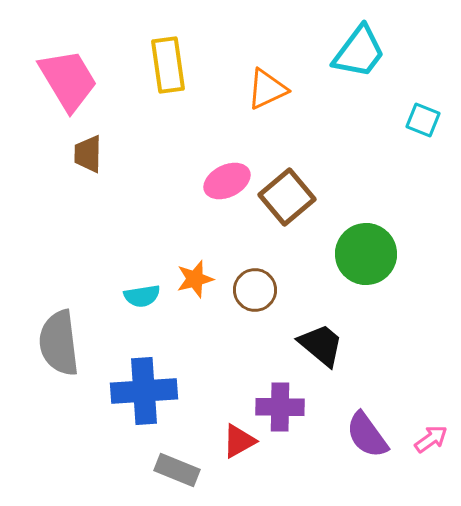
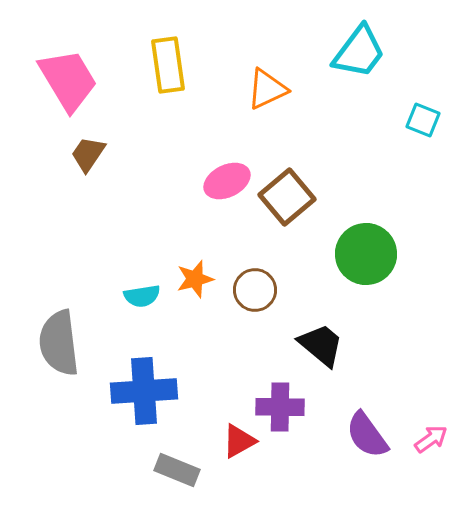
brown trapezoid: rotated 33 degrees clockwise
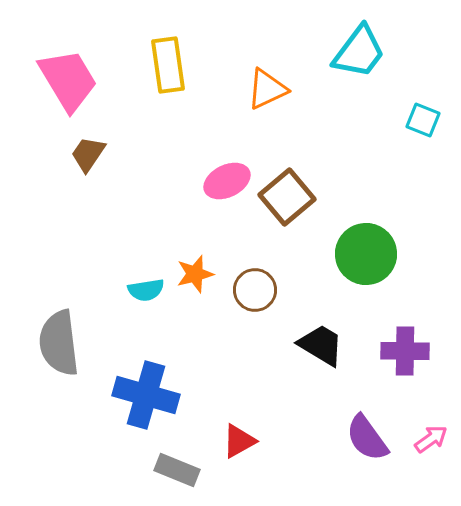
orange star: moved 5 px up
cyan semicircle: moved 4 px right, 6 px up
black trapezoid: rotated 9 degrees counterclockwise
blue cross: moved 2 px right, 4 px down; rotated 20 degrees clockwise
purple cross: moved 125 px right, 56 px up
purple semicircle: moved 3 px down
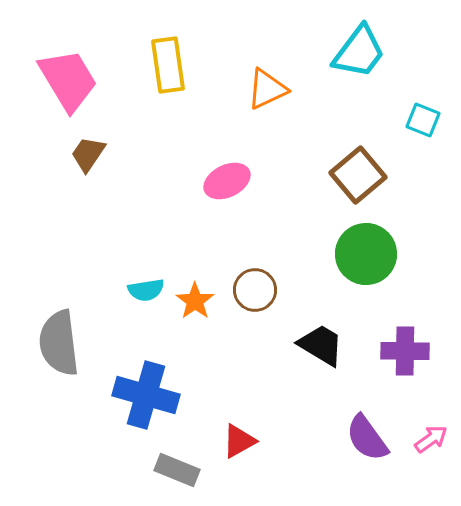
brown square: moved 71 px right, 22 px up
orange star: moved 27 px down; rotated 21 degrees counterclockwise
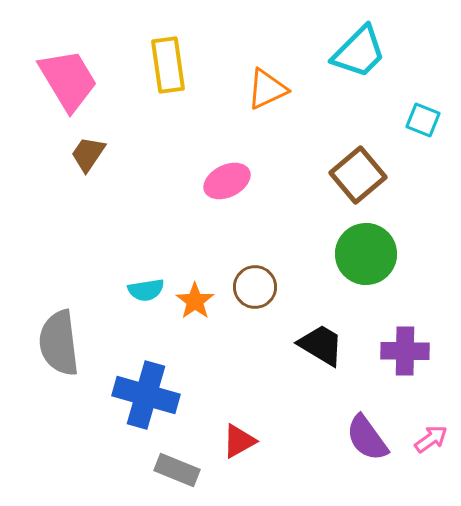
cyan trapezoid: rotated 8 degrees clockwise
brown circle: moved 3 px up
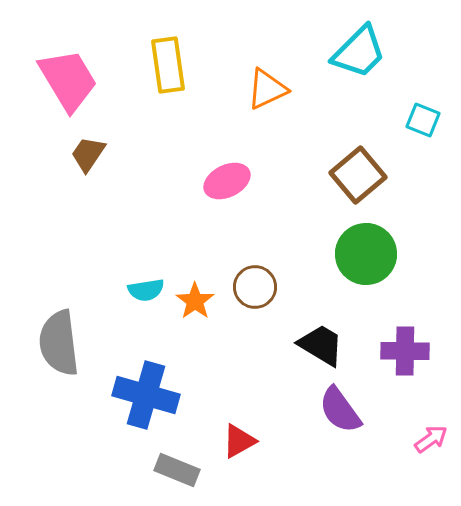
purple semicircle: moved 27 px left, 28 px up
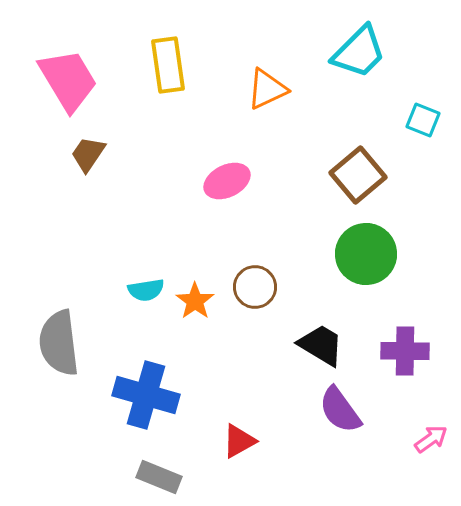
gray rectangle: moved 18 px left, 7 px down
